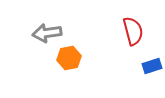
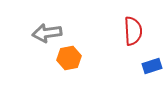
red semicircle: rotated 12 degrees clockwise
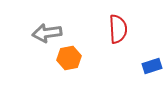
red semicircle: moved 15 px left, 2 px up
